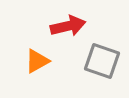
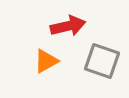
orange triangle: moved 9 px right
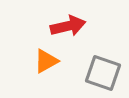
gray square: moved 1 px right, 12 px down
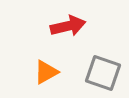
orange triangle: moved 11 px down
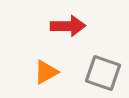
red arrow: rotated 12 degrees clockwise
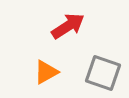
red arrow: rotated 32 degrees counterclockwise
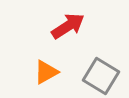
gray square: moved 2 px left, 3 px down; rotated 12 degrees clockwise
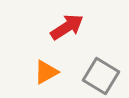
red arrow: moved 1 px left, 1 px down
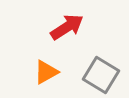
gray square: moved 1 px up
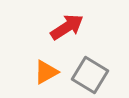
gray square: moved 11 px left
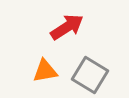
orange triangle: moved 1 px left, 1 px up; rotated 20 degrees clockwise
